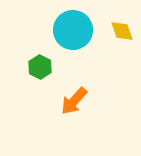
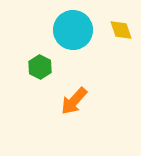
yellow diamond: moved 1 px left, 1 px up
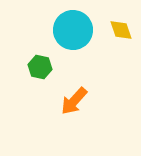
green hexagon: rotated 15 degrees counterclockwise
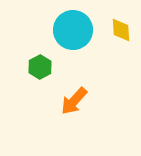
yellow diamond: rotated 15 degrees clockwise
green hexagon: rotated 20 degrees clockwise
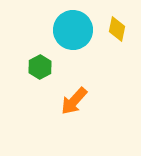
yellow diamond: moved 4 px left, 1 px up; rotated 15 degrees clockwise
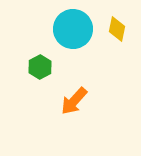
cyan circle: moved 1 px up
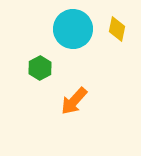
green hexagon: moved 1 px down
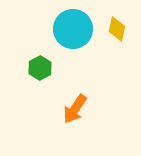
orange arrow: moved 1 px right, 8 px down; rotated 8 degrees counterclockwise
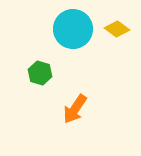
yellow diamond: rotated 65 degrees counterclockwise
green hexagon: moved 5 px down; rotated 15 degrees counterclockwise
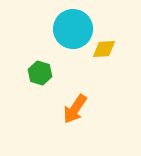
yellow diamond: moved 13 px left, 20 px down; rotated 40 degrees counterclockwise
